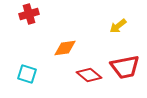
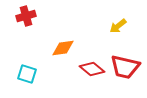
red cross: moved 3 px left, 2 px down
orange diamond: moved 2 px left
red trapezoid: rotated 24 degrees clockwise
red diamond: moved 3 px right, 6 px up
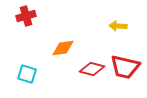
yellow arrow: rotated 42 degrees clockwise
red diamond: rotated 25 degrees counterclockwise
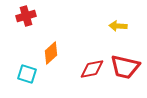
orange diamond: moved 12 px left, 5 px down; rotated 35 degrees counterclockwise
red diamond: rotated 25 degrees counterclockwise
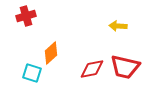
cyan square: moved 5 px right, 1 px up
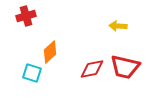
orange diamond: moved 1 px left, 1 px up
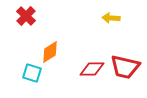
red cross: rotated 30 degrees counterclockwise
yellow arrow: moved 7 px left, 8 px up
orange diamond: rotated 10 degrees clockwise
red diamond: rotated 10 degrees clockwise
